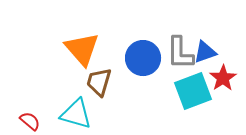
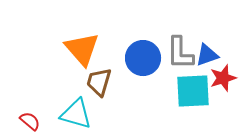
blue triangle: moved 2 px right, 3 px down
red star: rotated 16 degrees clockwise
cyan square: rotated 18 degrees clockwise
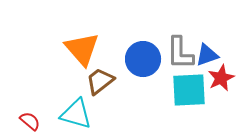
blue circle: moved 1 px down
red star: moved 2 px left; rotated 8 degrees counterclockwise
brown trapezoid: moved 1 px right, 1 px up; rotated 36 degrees clockwise
cyan square: moved 4 px left, 1 px up
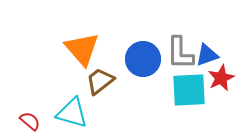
cyan triangle: moved 4 px left, 1 px up
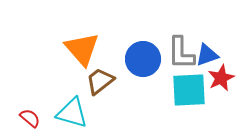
gray L-shape: moved 1 px right
red semicircle: moved 3 px up
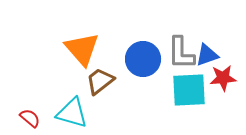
red star: moved 2 px right; rotated 20 degrees clockwise
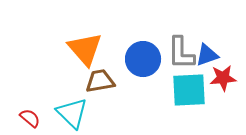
orange triangle: moved 3 px right
brown trapezoid: rotated 28 degrees clockwise
cyan triangle: rotated 28 degrees clockwise
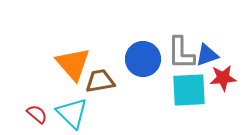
orange triangle: moved 12 px left, 15 px down
red semicircle: moved 7 px right, 4 px up
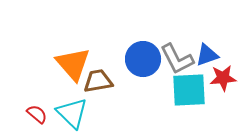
gray L-shape: moved 4 px left, 6 px down; rotated 27 degrees counterclockwise
brown trapezoid: moved 2 px left
